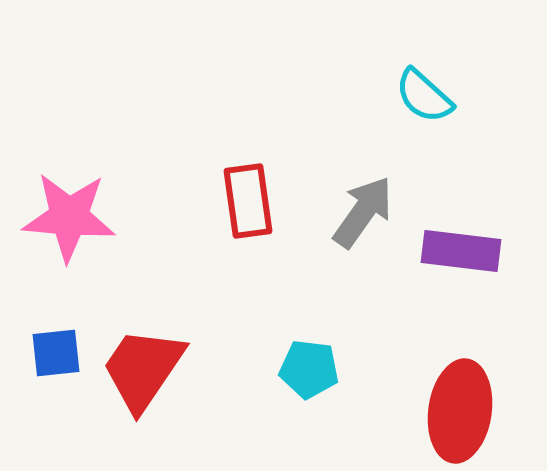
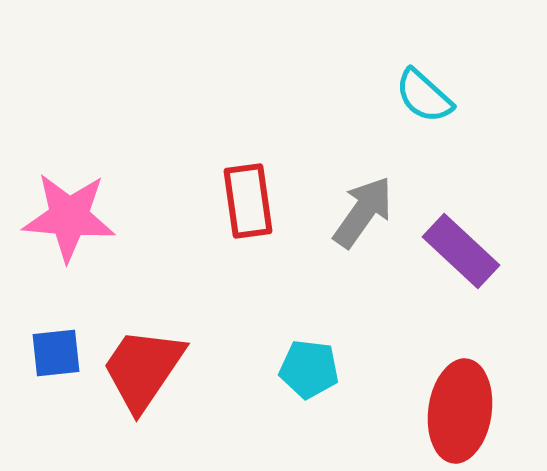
purple rectangle: rotated 36 degrees clockwise
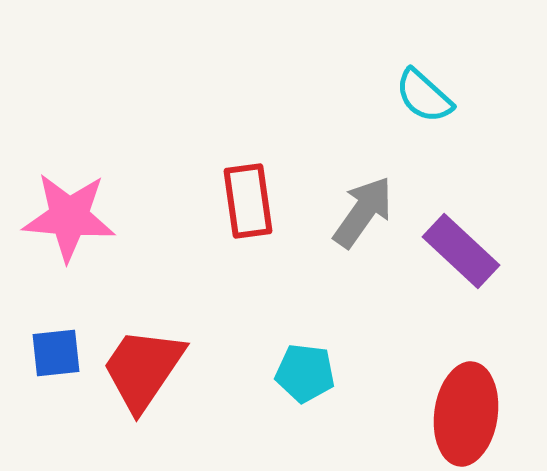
cyan pentagon: moved 4 px left, 4 px down
red ellipse: moved 6 px right, 3 px down
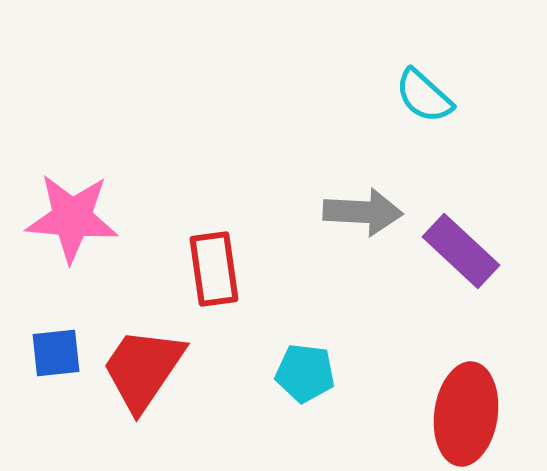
red rectangle: moved 34 px left, 68 px down
gray arrow: rotated 58 degrees clockwise
pink star: moved 3 px right, 1 px down
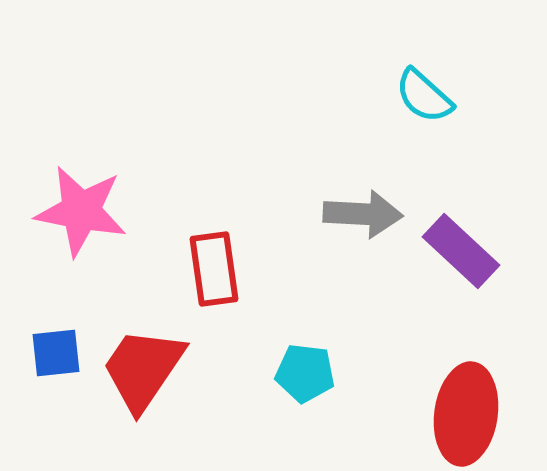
gray arrow: moved 2 px down
pink star: moved 9 px right, 7 px up; rotated 6 degrees clockwise
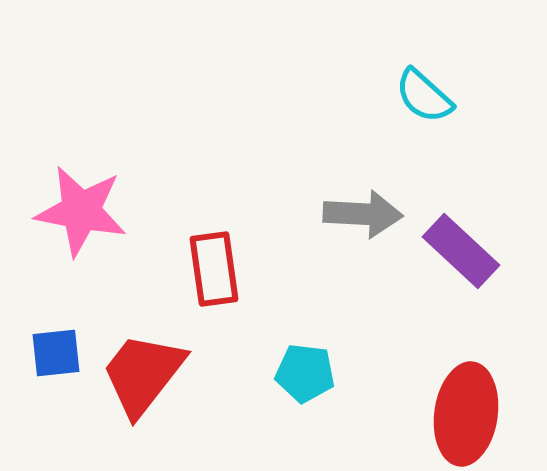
red trapezoid: moved 5 px down; rotated 4 degrees clockwise
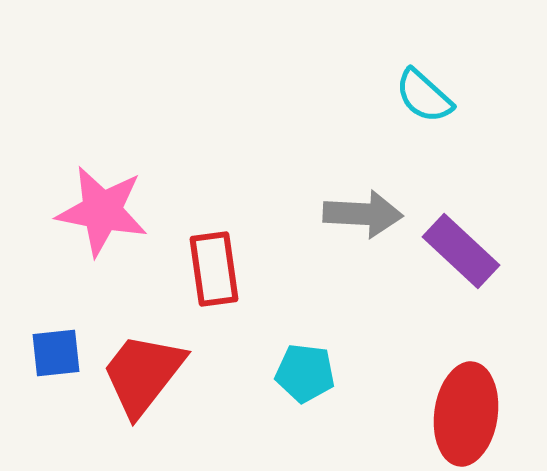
pink star: moved 21 px right
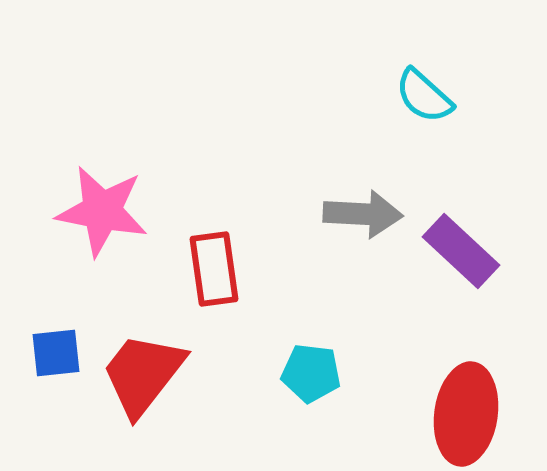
cyan pentagon: moved 6 px right
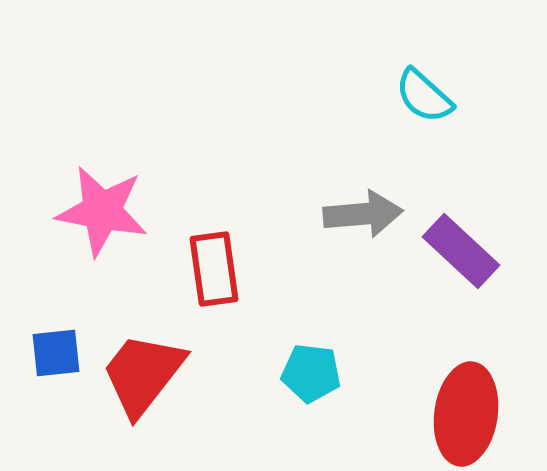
gray arrow: rotated 8 degrees counterclockwise
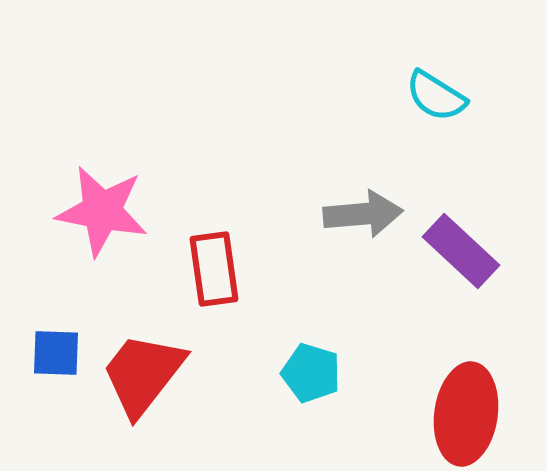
cyan semicircle: moved 12 px right; rotated 10 degrees counterclockwise
blue square: rotated 8 degrees clockwise
cyan pentagon: rotated 10 degrees clockwise
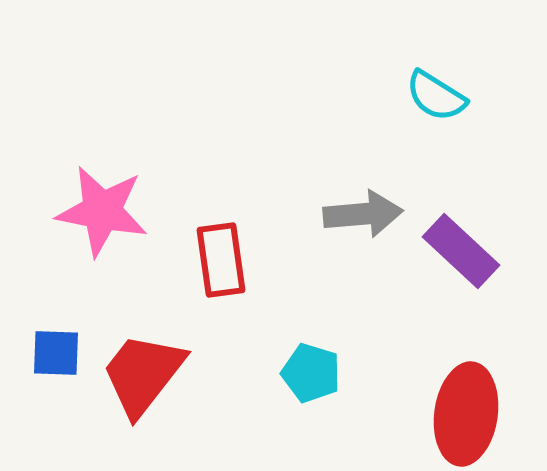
red rectangle: moved 7 px right, 9 px up
